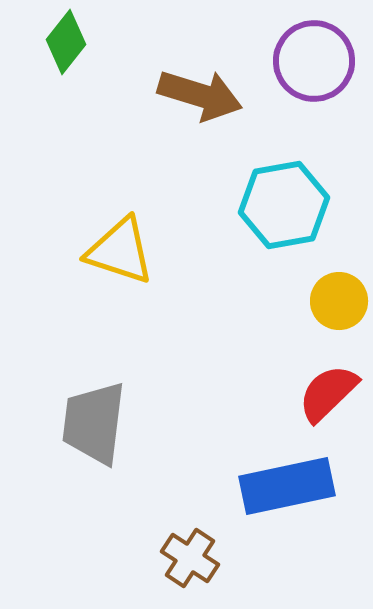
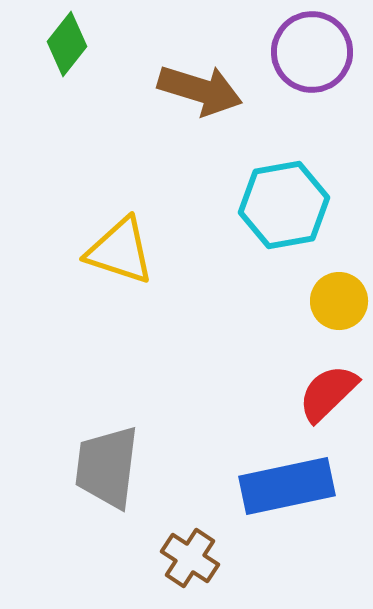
green diamond: moved 1 px right, 2 px down
purple circle: moved 2 px left, 9 px up
brown arrow: moved 5 px up
gray trapezoid: moved 13 px right, 44 px down
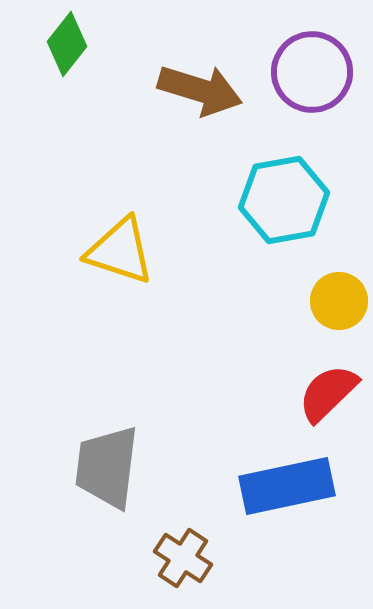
purple circle: moved 20 px down
cyan hexagon: moved 5 px up
brown cross: moved 7 px left
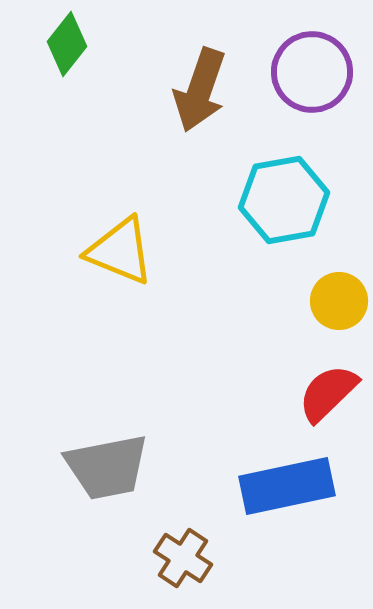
brown arrow: rotated 92 degrees clockwise
yellow triangle: rotated 4 degrees clockwise
gray trapezoid: rotated 108 degrees counterclockwise
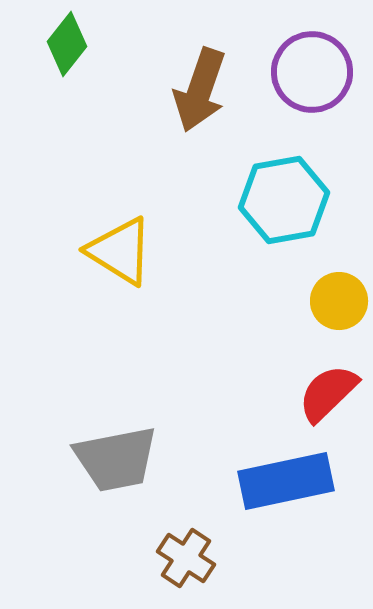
yellow triangle: rotated 10 degrees clockwise
gray trapezoid: moved 9 px right, 8 px up
blue rectangle: moved 1 px left, 5 px up
brown cross: moved 3 px right
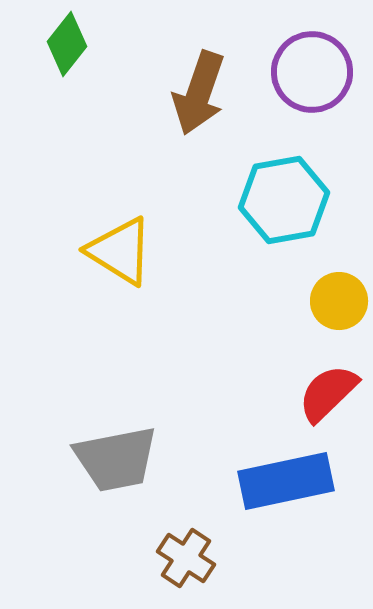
brown arrow: moved 1 px left, 3 px down
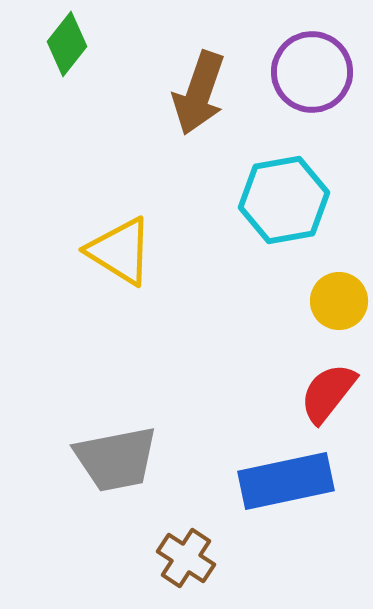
red semicircle: rotated 8 degrees counterclockwise
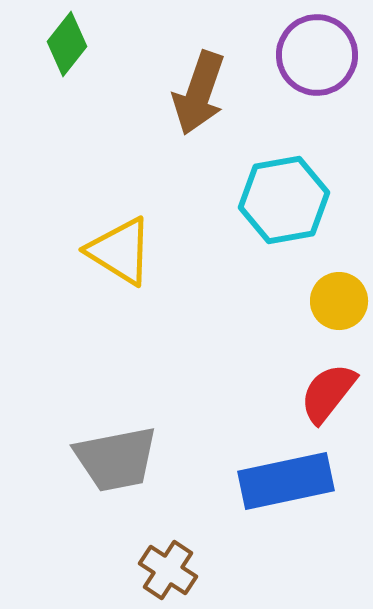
purple circle: moved 5 px right, 17 px up
brown cross: moved 18 px left, 12 px down
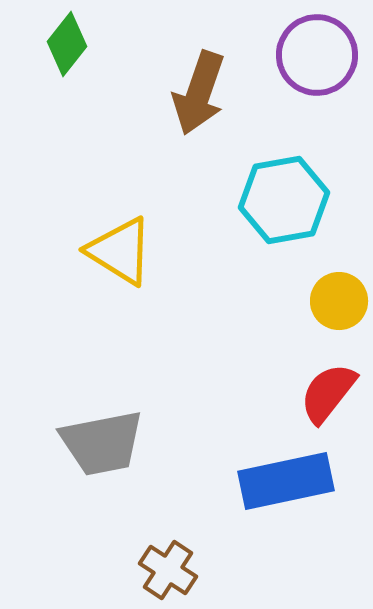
gray trapezoid: moved 14 px left, 16 px up
